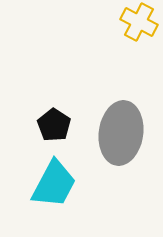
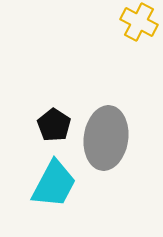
gray ellipse: moved 15 px left, 5 px down
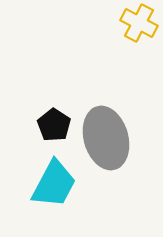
yellow cross: moved 1 px down
gray ellipse: rotated 24 degrees counterclockwise
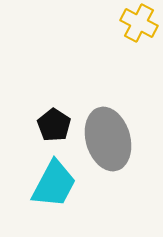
gray ellipse: moved 2 px right, 1 px down
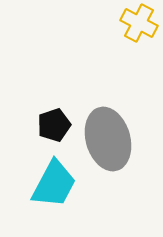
black pentagon: rotated 20 degrees clockwise
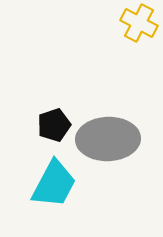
gray ellipse: rotated 76 degrees counterclockwise
